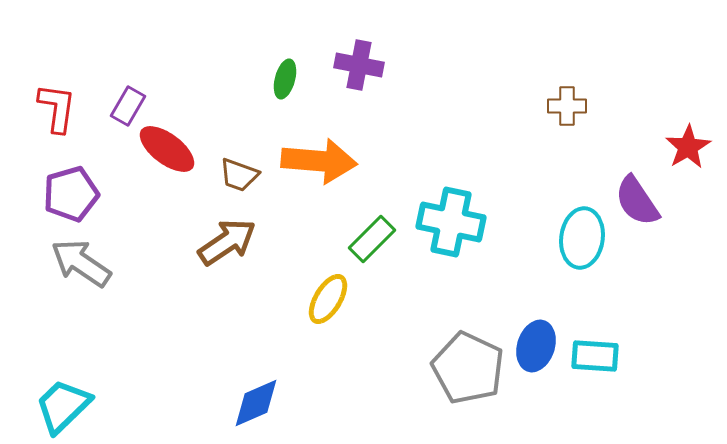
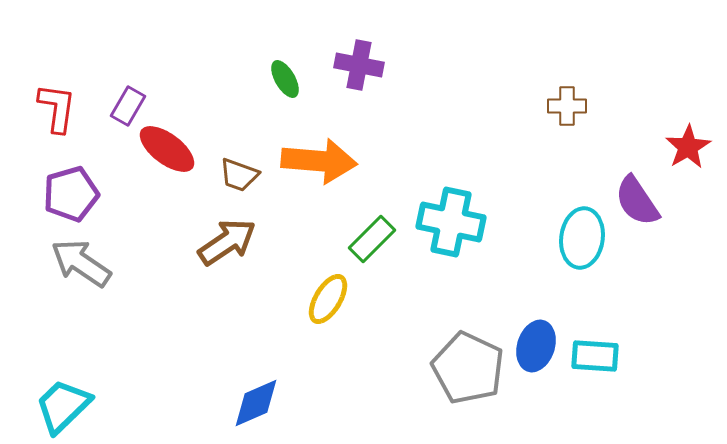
green ellipse: rotated 45 degrees counterclockwise
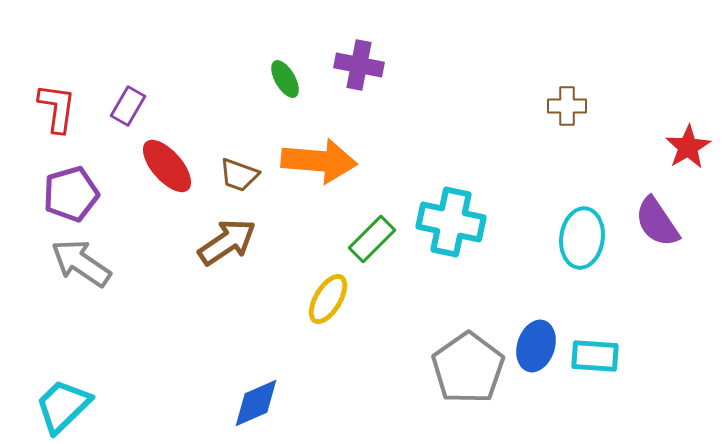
red ellipse: moved 17 px down; rotated 12 degrees clockwise
purple semicircle: moved 20 px right, 21 px down
gray pentagon: rotated 12 degrees clockwise
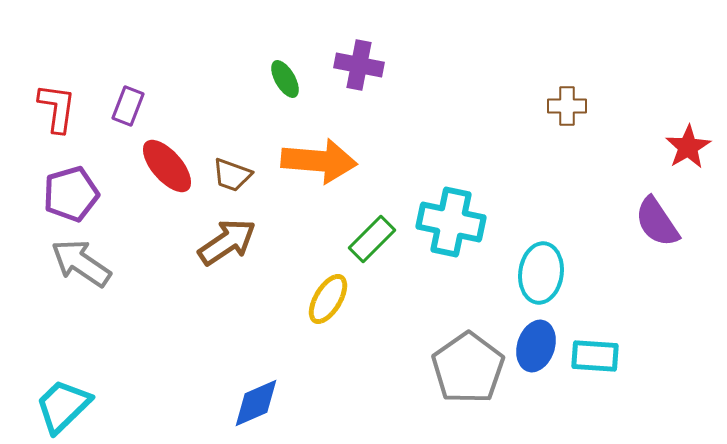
purple rectangle: rotated 9 degrees counterclockwise
brown trapezoid: moved 7 px left
cyan ellipse: moved 41 px left, 35 px down
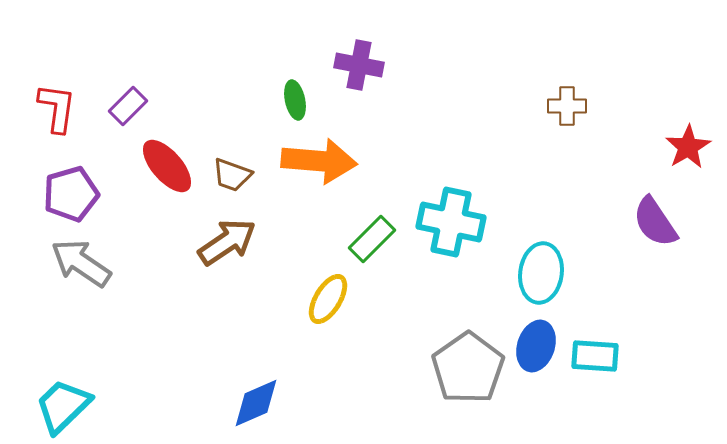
green ellipse: moved 10 px right, 21 px down; rotated 18 degrees clockwise
purple rectangle: rotated 24 degrees clockwise
purple semicircle: moved 2 px left
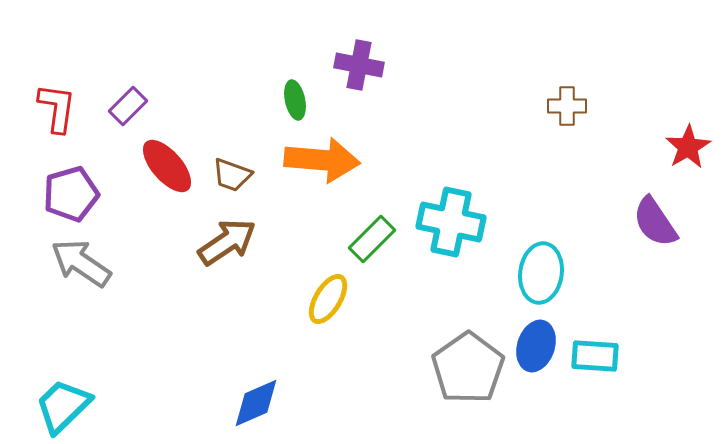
orange arrow: moved 3 px right, 1 px up
